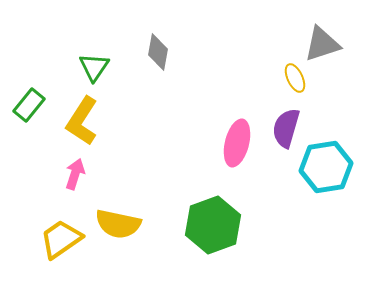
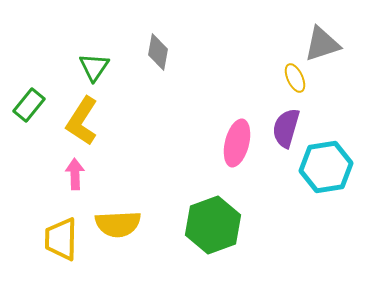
pink arrow: rotated 20 degrees counterclockwise
yellow semicircle: rotated 15 degrees counterclockwise
yellow trapezoid: rotated 54 degrees counterclockwise
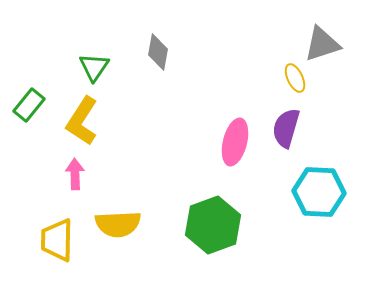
pink ellipse: moved 2 px left, 1 px up
cyan hexagon: moved 7 px left, 25 px down; rotated 12 degrees clockwise
yellow trapezoid: moved 4 px left, 1 px down
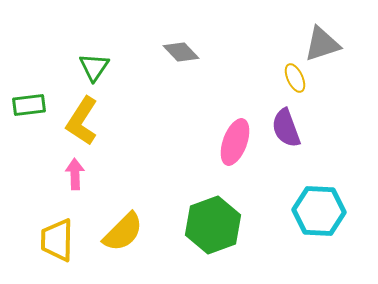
gray diamond: moved 23 px right; rotated 54 degrees counterclockwise
green rectangle: rotated 44 degrees clockwise
purple semicircle: rotated 36 degrees counterclockwise
pink ellipse: rotated 6 degrees clockwise
cyan hexagon: moved 19 px down
yellow semicircle: moved 5 px right, 8 px down; rotated 42 degrees counterclockwise
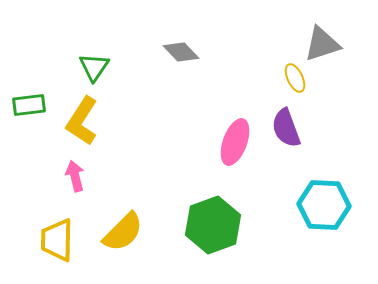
pink arrow: moved 2 px down; rotated 12 degrees counterclockwise
cyan hexagon: moved 5 px right, 6 px up
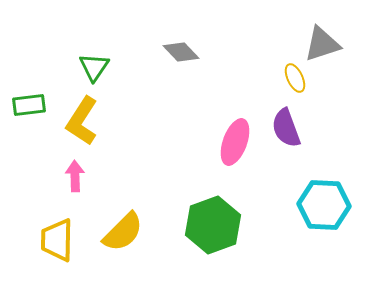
pink arrow: rotated 12 degrees clockwise
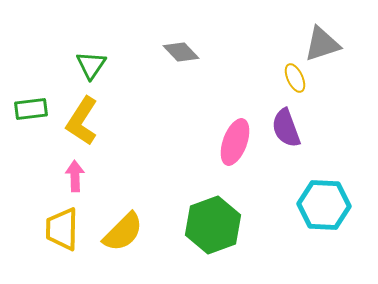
green triangle: moved 3 px left, 2 px up
green rectangle: moved 2 px right, 4 px down
yellow trapezoid: moved 5 px right, 11 px up
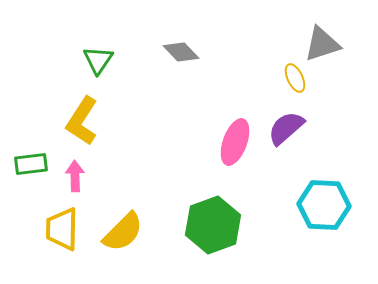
green triangle: moved 7 px right, 5 px up
green rectangle: moved 55 px down
purple semicircle: rotated 69 degrees clockwise
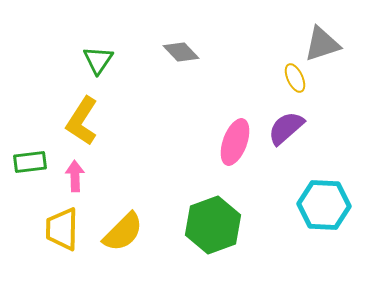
green rectangle: moved 1 px left, 2 px up
